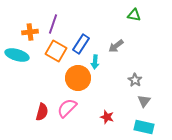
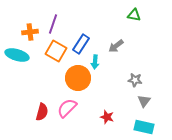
gray star: rotated 24 degrees counterclockwise
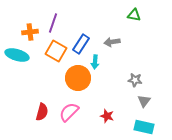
purple line: moved 1 px up
gray arrow: moved 4 px left, 4 px up; rotated 28 degrees clockwise
pink semicircle: moved 2 px right, 4 px down
red star: moved 1 px up
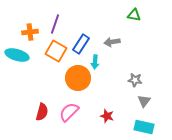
purple line: moved 2 px right, 1 px down
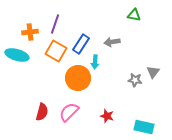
gray triangle: moved 9 px right, 29 px up
